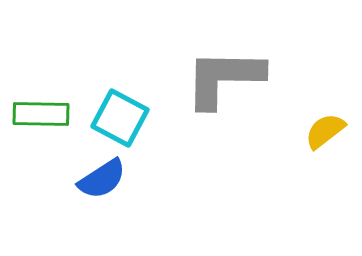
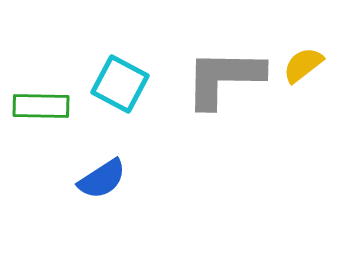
green rectangle: moved 8 px up
cyan square: moved 34 px up
yellow semicircle: moved 22 px left, 66 px up
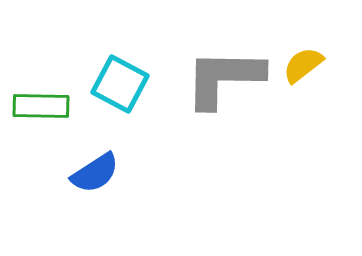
blue semicircle: moved 7 px left, 6 px up
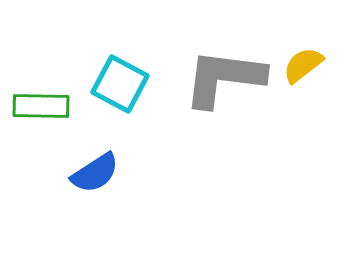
gray L-shape: rotated 6 degrees clockwise
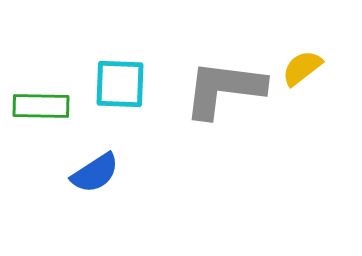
yellow semicircle: moved 1 px left, 3 px down
gray L-shape: moved 11 px down
cyan square: rotated 26 degrees counterclockwise
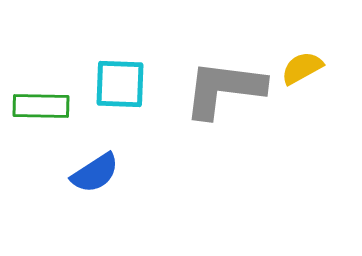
yellow semicircle: rotated 9 degrees clockwise
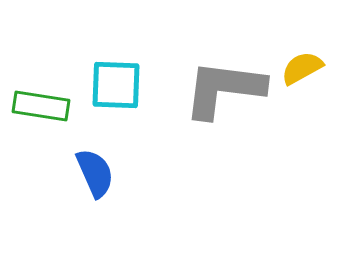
cyan square: moved 4 px left, 1 px down
green rectangle: rotated 8 degrees clockwise
blue semicircle: rotated 81 degrees counterclockwise
